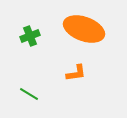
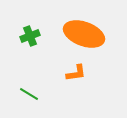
orange ellipse: moved 5 px down
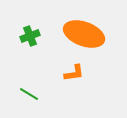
orange L-shape: moved 2 px left
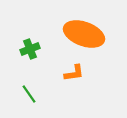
green cross: moved 13 px down
green line: rotated 24 degrees clockwise
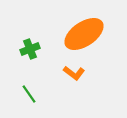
orange ellipse: rotated 54 degrees counterclockwise
orange L-shape: rotated 45 degrees clockwise
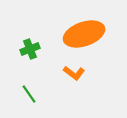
orange ellipse: rotated 15 degrees clockwise
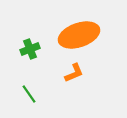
orange ellipse: moved 5 px left, 1 px down
orange L-shape: rotated 60 degrees counterclockwise
